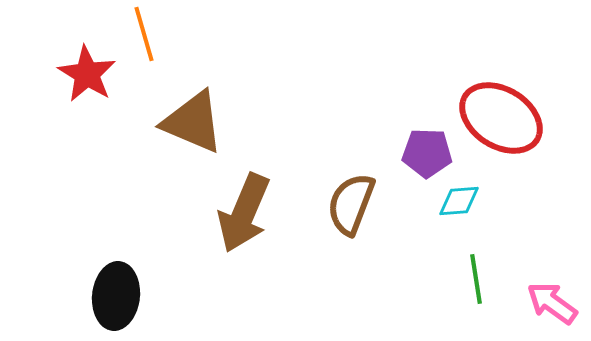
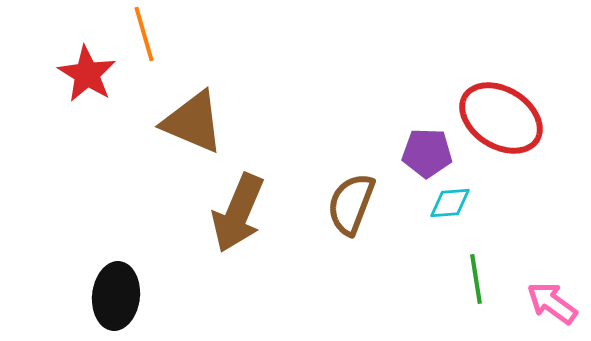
cyan diamond: moved 9 px left, 2 px down
brown arrow: moved 6 px left
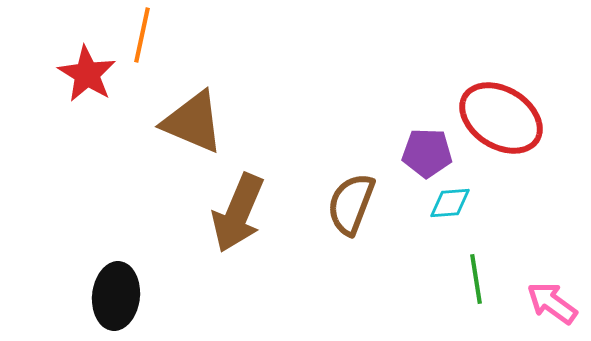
orange line: moved 2 px left, 1 px down; rotated 28 degrees clockwise
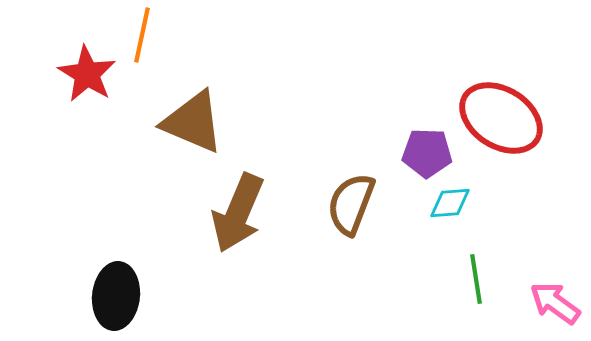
pink arrow: moved 3 px right
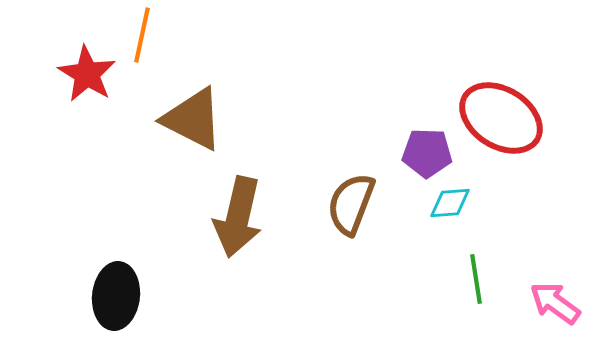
brown triangle: moved 3 px up; rotated 4 degrees clockwise
brown arrow: moved 4 px down; rotated 10 degrees counterclockwise
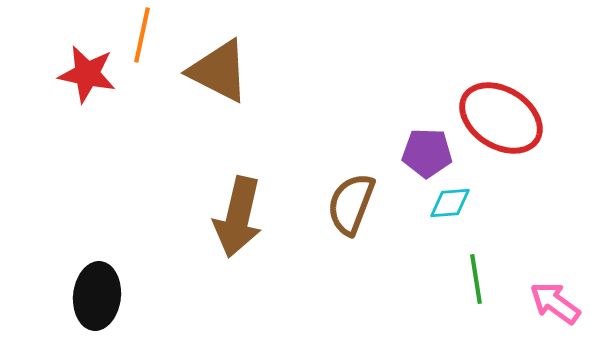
red star: rotated 20 degrees counterclockwise
brown triangle: moved 26 px right, 48 px up
black ellipse: moved 19 px left
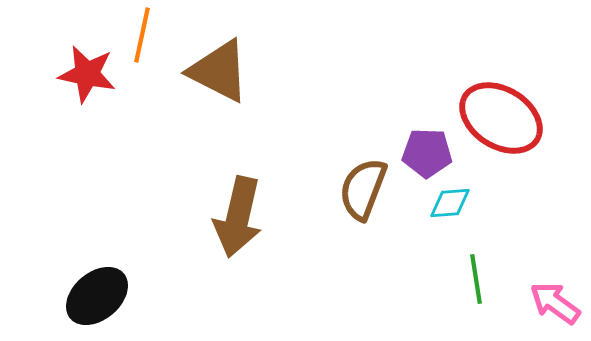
brown semicircle: moved 12 px right, 15 px up
black ellipse: rotated 44 degrees clockwise
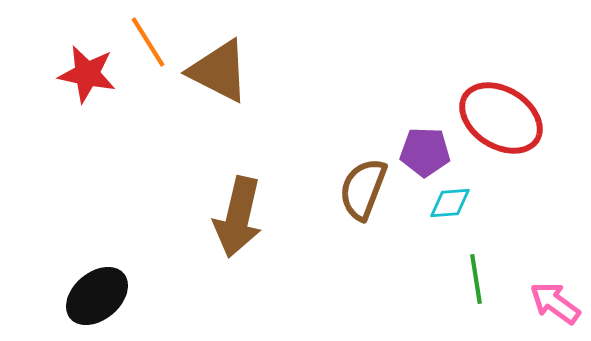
orange line: moved 6 px right, 7 px down; rotated 44 degrees counterclockwise
purple pentagon: moved 2 px left, 1 px up
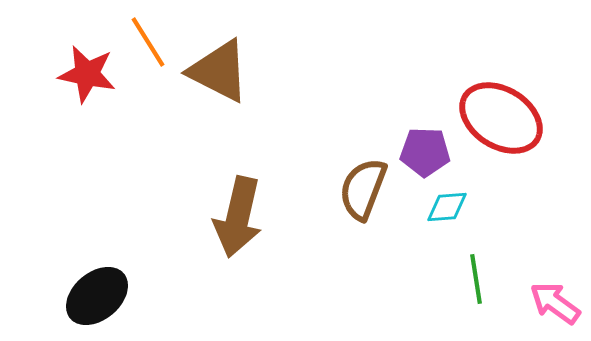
cyan diamond: moved 3 px left, 4 px down
